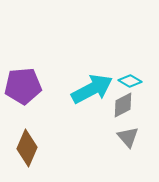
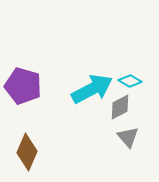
purple pentagon: rotated 21 degrees clockwise
gray diamond: moved 3 px left, 2 px down
brown diamond: moved 4 px down
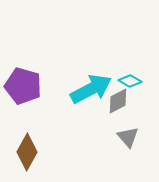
cyan arrow: moved 1 px left
gray diamond: moved 2 px left, 6 px up
brown diamond: rotated 6 degrees clockwise
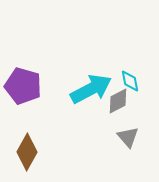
cyan diamond: rotated 50 degrees clockwise
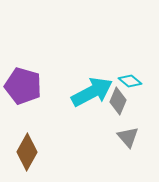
cyan diamond: rotated 40 degrees counterclockwise
cyan arrow: moved 1 px right, 3 px down
gray diamond: rotated 40 degrees counterclockwise
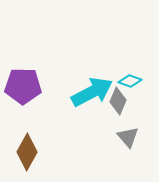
cyan diamond: rotated 20 degrees counterclockwise
purple pentagon: rotated 15 degrees counterclockwise
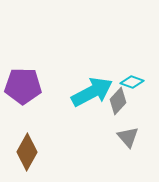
cyan diamond: moved 2 px right, 1 px down
gray diamond: rotated 20 degrees clockwise
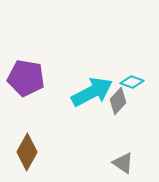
purple pentagon: moved 3 px right, 8 px up; rotated 9 degrees clockwise
gray triangle: moved 5 px left, 26 px down; rotated 15 degrees counterclockwise
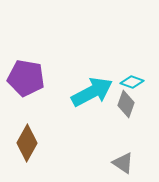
gray diamond: moved 8 px right, 3 px down; rotated 24 degrees counterclockwise
brown diamond: moved 9 px up
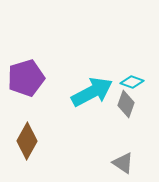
purple pentagon: rotated 27 degrees counterclockwise
brown diamond: moved 2 px up
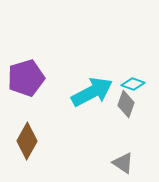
cyan diamond: moved 1 px right, 2 px down
